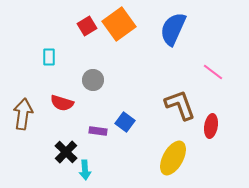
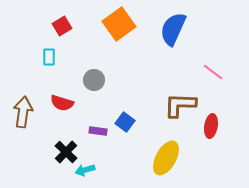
red square: moved 25 px left
gray circle: moved 1 px right
brown L-shape: rotated 68 degrees counterclockwise
brown arrow: moved 2 px up
yellow ellipse: moved 7 px left
cyan arrow: rotated 78 degrees clockwise
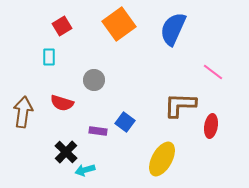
yellow ellipse: moved 4 px left, 1 px down
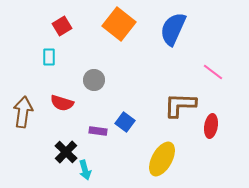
orange square: rotated 16 degrees counterclockwise
cyan arrow: rotated 90 degrees counterclockwise
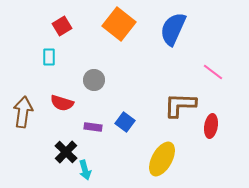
purple rectangle: moved 5 px left, 4 px up
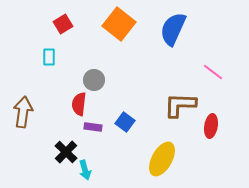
red square: moved 1 px right, 2 px up
red semicircle: moved 17 px right, 1 px down; rotated 80 degrees clockwise
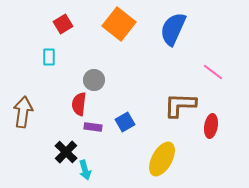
blue square: rotated 24 degrees clockwise
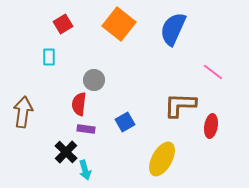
purple rectangle: moved 7 px left, 2 px down
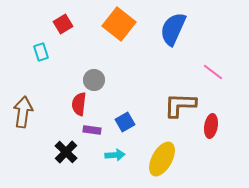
cyan rectangle: moved 8 px left, 5 px up; rotated 18 degrees counterclockwise
purple rectangle: moved 6 px right, 1 px down
cyan arrow: moved 30 px right, 15 px up; rotated 78 degrees counterclockwise
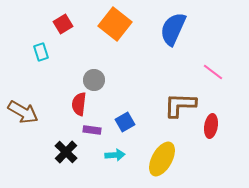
orange square: moved 4 px left
brown arrow: rotated 112 degrees clockwise
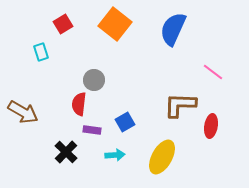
yellow ellipse: moved 2 px up
